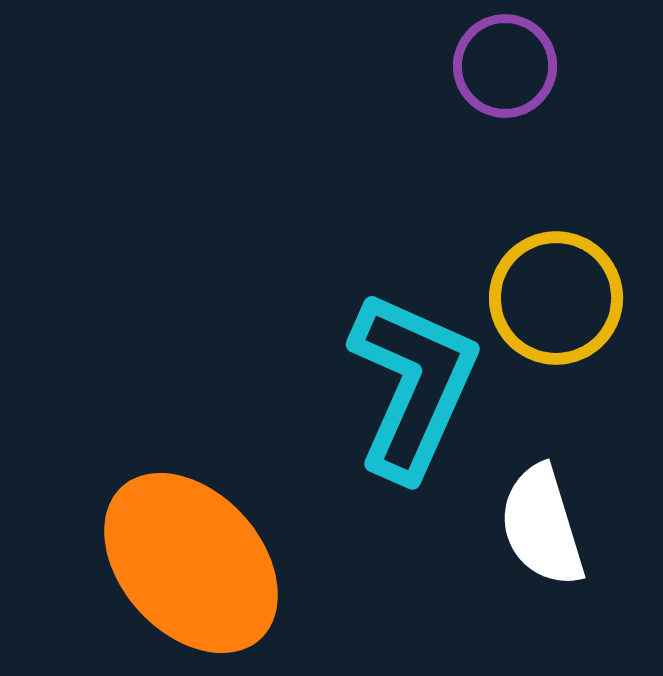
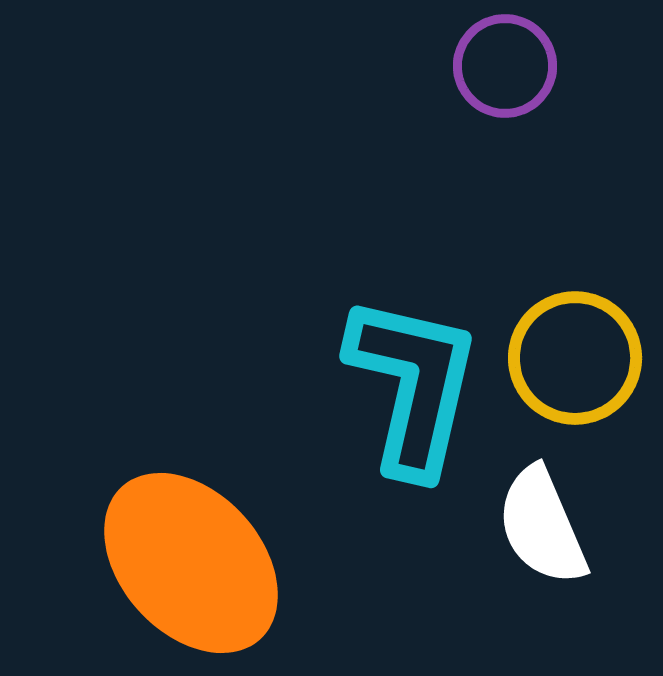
yellow circle: moved 19 px right, 60 px down
cyan L-shape: rotated 11 degrees counterclockwise
white semicircle: rotated 6 degrees counterclockwise
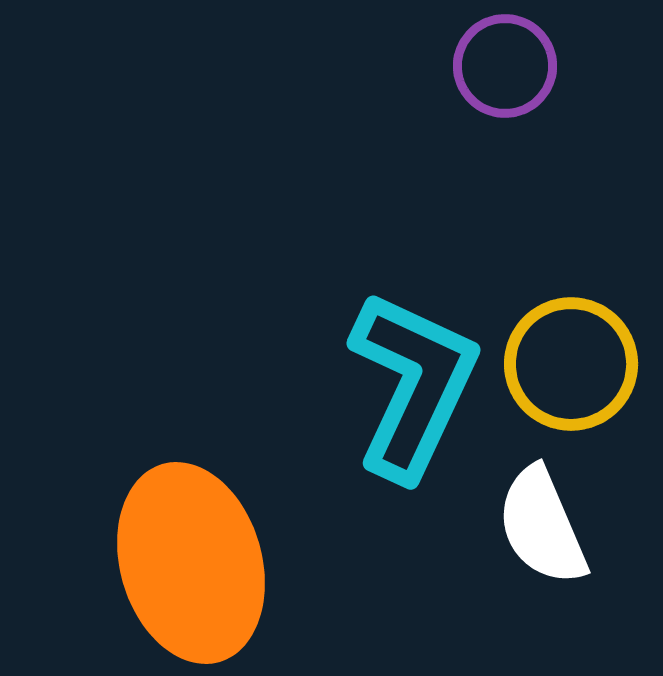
yellow circle: moved 4 px left, 6 px down
cyan L-shape: rotated 12 degrees clockwise
orange ellipse: rotated 26 degrees clockwise
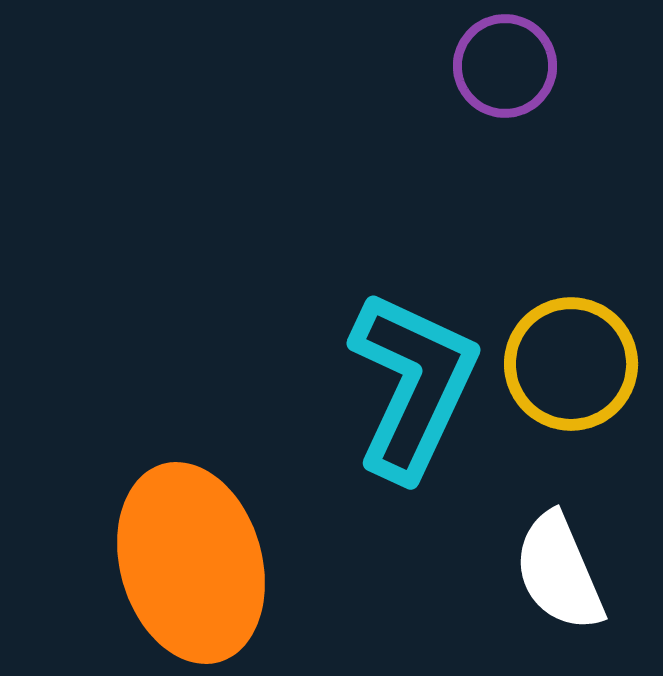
white semicircle: moved 17 px right, 46 px down
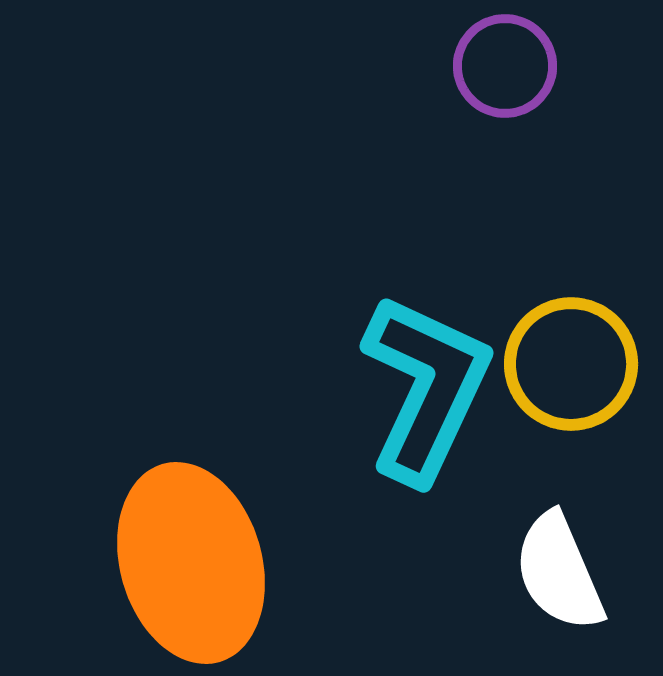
cyan L-shape: moved 13 px right, 3 px down
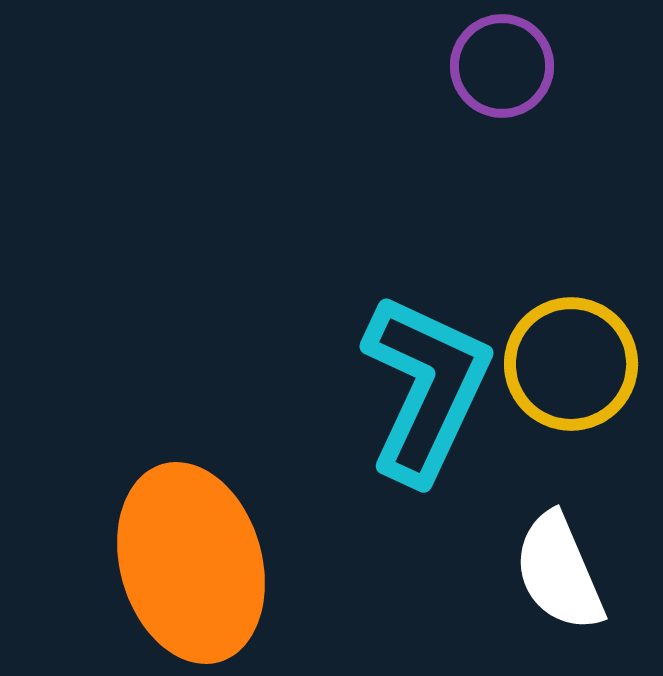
purple circle: moved 3 px left
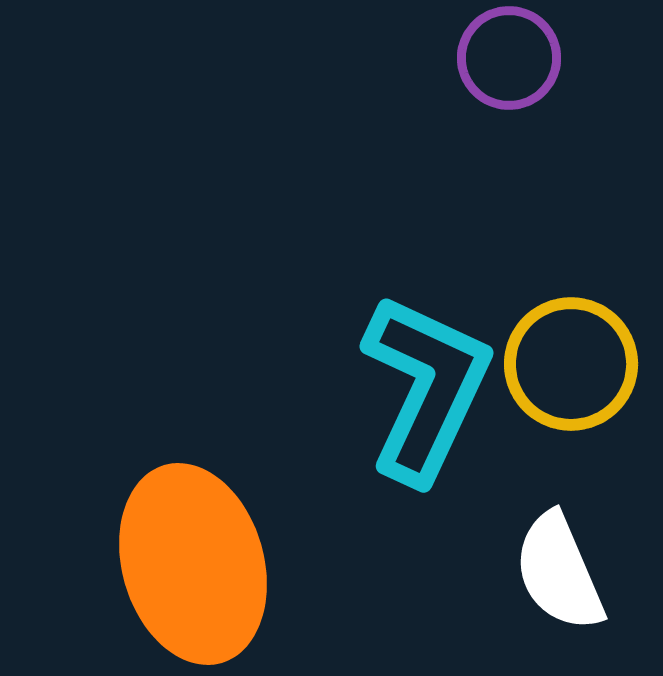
purple circle: moved 7 px right, 8 px up
orange ellipse: moved 2 px right, 1 px down
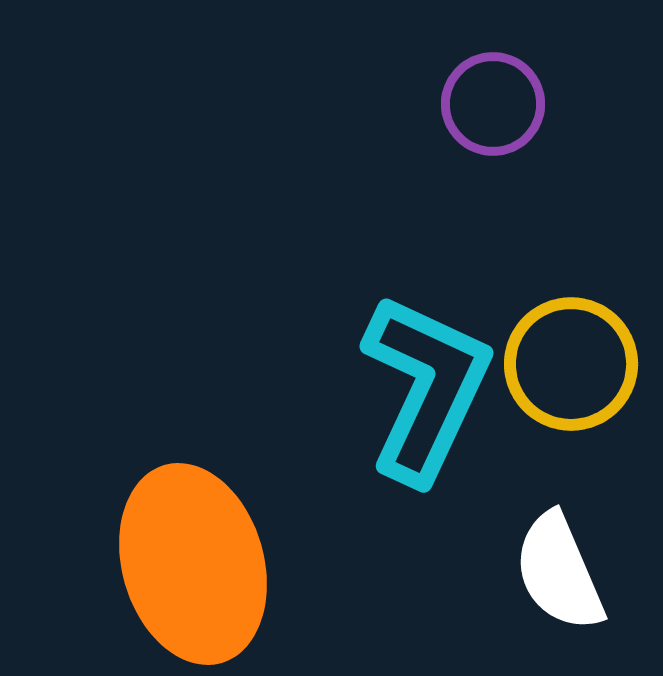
purple circle: moved 16 px left, 46 px down
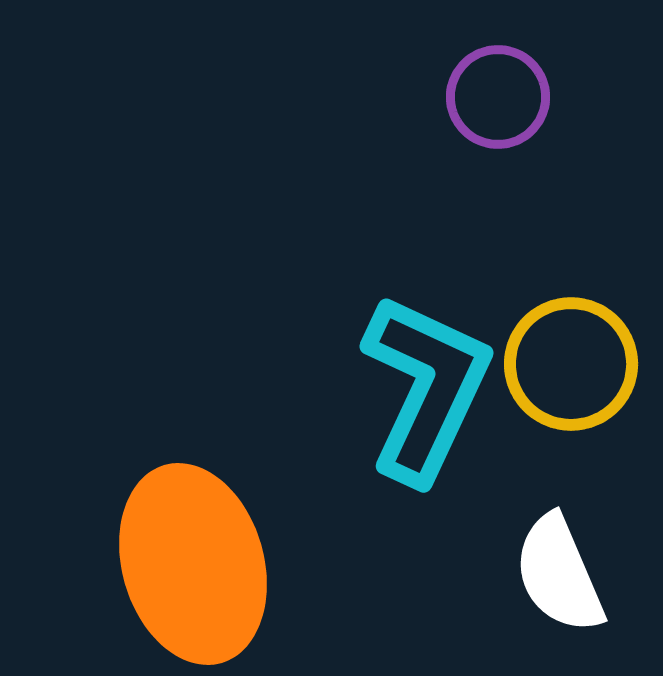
purple circle: moved 5 px right, 7 px up
white semicircle: moved 2 px down
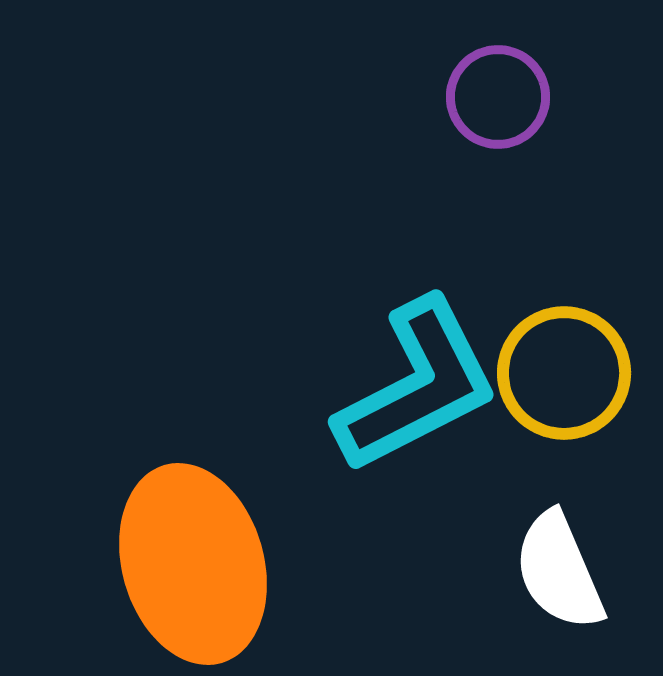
yellow circle: moved 7 px left, 9 px down
cyan L-shape: moved 9 px left, 2 px up; rotated 38 degrees clockwise
white semicircle: moved 3 px up
